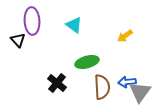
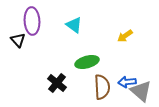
gray triangle: moved 1 px right, 1 px up; rotated 25 degrees counterclockwise
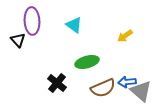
brown semicircle: moved 1 px right, 1 px down; rotated 70 degrees clockwise
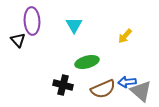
cyan triangle: rotated 24 degrees clockwise
yellow arrow: rotated 14 degrees counterclockwise
black cross: moved 6 px right, 2 px down; rotated 24 degrees counterclockwise
brown semicircle: moved 1 px down
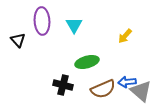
purple ellipse: moved 10 px right
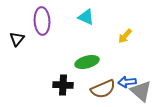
cyan triangle: moved 12 px right, 8 px up; rotated 36 degrees counterclockwise
black triangle: moved 1 px left, 1 px up; rotated 21 degrees clockwise
black cross: rotated 12 degrees counterclockwise
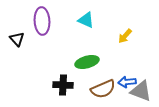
cyan triangle: moved 3 px down
black triangle: rotated 21 degrees counterclockwise
gray triangle: rotated 20 degrees counterclockwise
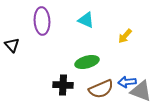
black triangle: moved 5 px left, 6 px down
brown semicircle: moved 2 px left
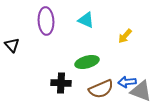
purple ellipse: moved 4 px right
black cross: moved 2 px left, 2 px up
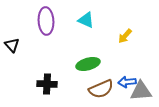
green ellipse: moved 1 px right, 2 px down
black cross: moved 14 px left, 1 px down
gray triangle: rotated 25 degrees counterclockwise
